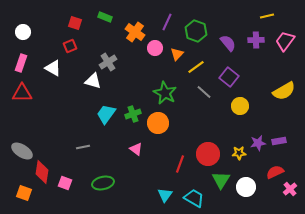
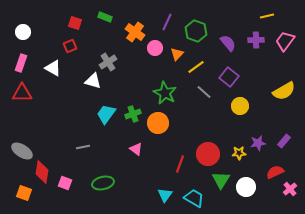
purple rectangle at (279, 141): moved 5 px right; rotated 40 degrees counterclockwise
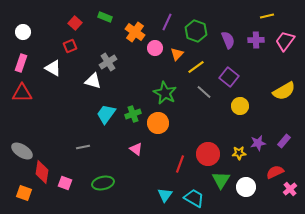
red square at (75, 23): rotated 24 degrees clockwise
purple semicircle at (228, 43): moved 3 px up; rotated 18 degrees clockwise
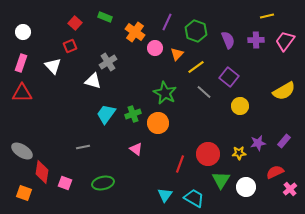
white triangle at (53, 68): moved 2 px up; rotated 18 degrees clockwise
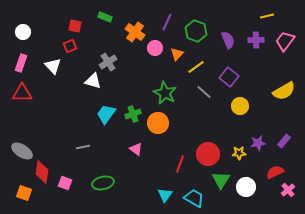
red square at (75, 23): moved 3 px down; rotated 32 degrees counterclockwise
pink cross at (290, 189): moved 2 px left, 1 px down
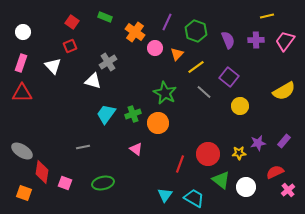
red square at (75, 26): moved 3 px left, 4 px up; rotated 24 degrees clockwise
green triangle at (221, 180): rotated 24 degrees counterclockwise
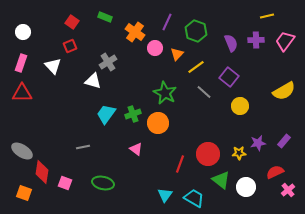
purple semicircle at (228, 40): moved 3 px right, 3 px down
green ellipse at (103, 183): rotated 25 degrees clockwise
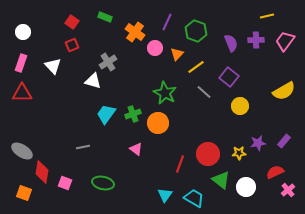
red square at (70, 46): moved 2 px right, 1 px up
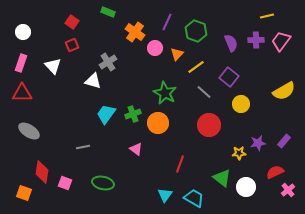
green rectangle at (105, 17): moved 3 px right, 5 px up
pink trapezoid at (285, 41): moved 4 px left
yellow circle at (240, 106): moved 1 px right, 2 px up
gray ellipse at (22, 151): moved 7 px right, 20 px up
red circle at (208, 154): moved 1 px right, 29 px up
green triangle at (221, 180): moved 1 px right, 2 px up
